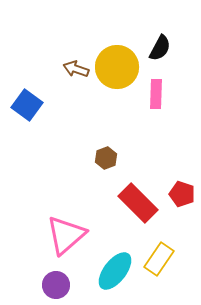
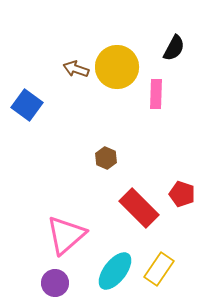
black semicircle: moved 14 px right
brown hexagon: rotated 15 degrees counterclockwise
red rectangle: moved 1 px right, 5 px down
yellow rectangle: moved 10 px down
purple circle: moved 1 px left, 2 px up
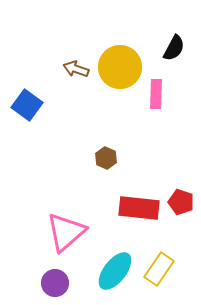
yellow circle: moved 3 px right
red pentagon: moved 1 px left, 8 px down
red rectangle: rotated 39 degrees counterclockwise
pink triangle: moved 3 px up
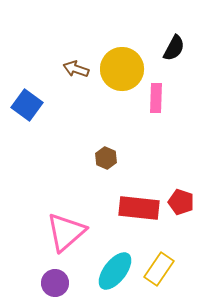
yellow circle: moved 2 px right, 2 px down
pink rectangle: moved 4 px down
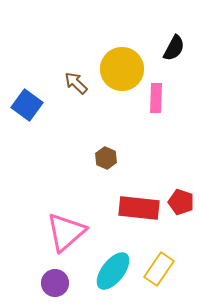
brown arrow: moved 14 px down; rotated 25 degrees clockwise
cyan ellipse: moved 2 px left
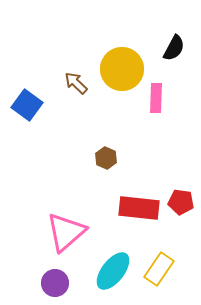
red pentagon: rotated 10 degrees counterclockwise
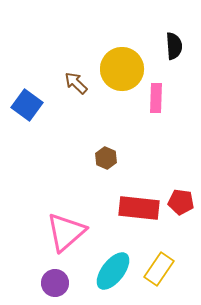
black semicircle: moved 2 px up; rotated 32 degrees counterclockwise
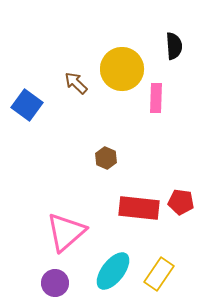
yellow rectangle: moved 5 px down
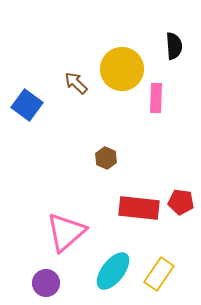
purple circle: moved 9 px left
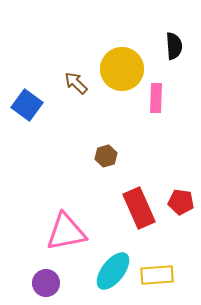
brown hexagon: moved 2 px up; rotated 20 degrees clockwise
red rectangle: rotated 60 degrees clockwise
pink triangle: rotated 30 degrees clockwise
yellow rectangle: moved 2 px left, 1 px down; rotated 52 degrees clockwise
